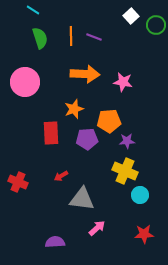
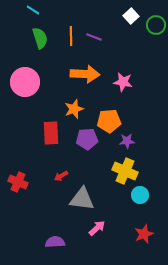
red star: rotated 18 degrees counterclockwise
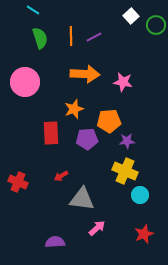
purple line: rotated 49 degrees counterclockwise
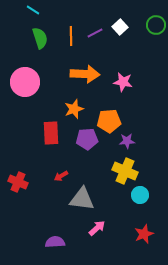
white square: moved 11 px left, 11 px down
purple line: moved 1 px right, 4 px up
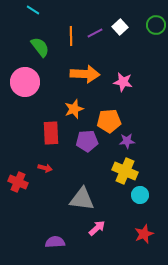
green semicircle: moved 9 px down; rotated 20 degrees counterclockwise
purple pentagon: moved 2 px down
red arrow: moved 16 px left, 8 px up; rotated 136 degrees counterclockwise
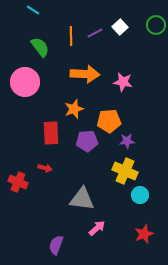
purple semicircle: moved 1 px right, 3 px down; rotated 66 degrees counterclockwise
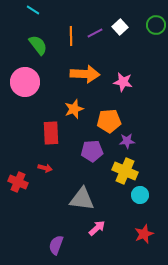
green semicircle: moved 2 px left, 2 px up
purple pentagon: moved 5 px right, 10 px down
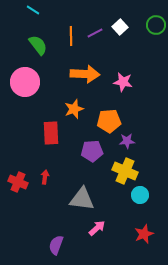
red arrow: moved 9 px down; rotated 96 degrees counterclockwise
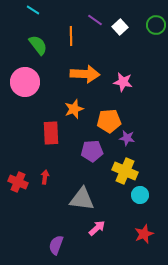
purple line: moved 13 px up; rotated 63 degrees clockwise
purple star: moved 3 px up; rotated 14 degrees clockwise
